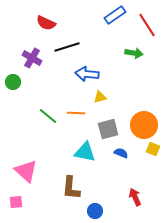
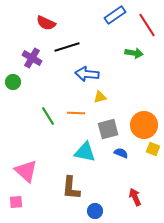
green line: rotated 18 degrees clockwise
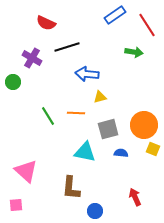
green arrow: moved 1 px up
blue semicircle: rotated 16 degrees counterclockwise
pink square: moved 3 px down
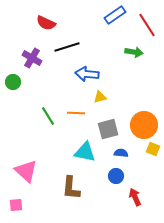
blue circle: moved 21 px right, 35 px up
